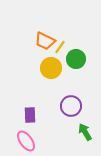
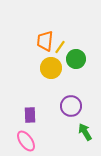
orange trapezoid: rotated 70 degrees clockwise
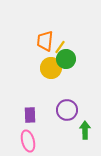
green circle: moved 10 px left
purple circle: moved 4 px left, 4 px down
green arrow: moved 2 px up; rotated 30 degrees clockwise
pink ellipse: moved 2 px right; rotated 20 degrees clockwise
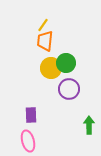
yellow line: moved 17 px left, 22 px up
green circle: moved 4 px down
purple circle: moved 2 px right, 21 px up
purple rectangle: moved 1 px right
green arrow: moved 4 px right, 5 px up
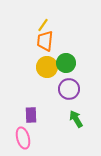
yellow circle: moved 4 px left, 1 px up
green arrow: moved 13 px left, 6 px up; rotated 30 degrees counterclockwise
pink ellipse: moved 5 px left, 3 px up
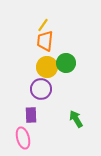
purple circle: moved 28 px left
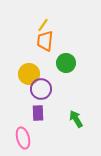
yellow circle: moved 18 px left, 7 px down
purple rectangle: moved 7 px right, 2 px up
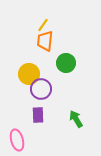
purple rectangle: moved 2 px down
pink ellipse: moved 6 px left, 2 px down
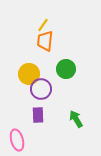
green circle: moved 6 px down
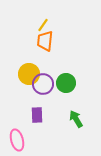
green circle: moved 14 px down
purple circle: moved 2 px right, 5 px up
purple rectangle: moved 1 px left
